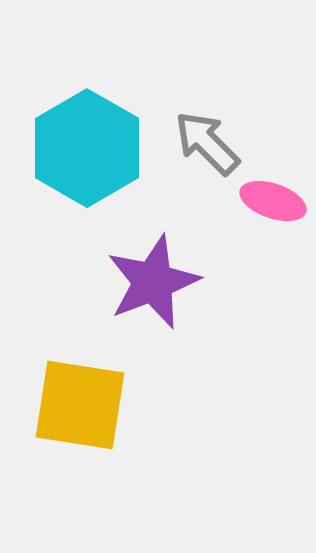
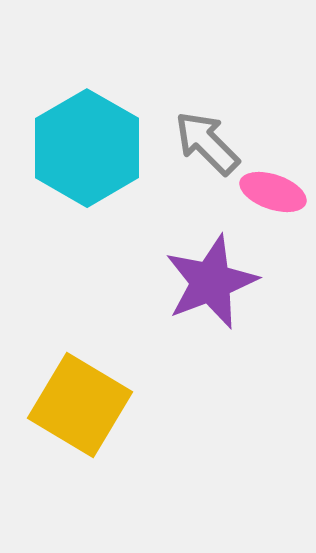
pink ellipse: moved 9 px up
purple star: moved 58 px right
yellow square: rotated 22 degrees clockwise
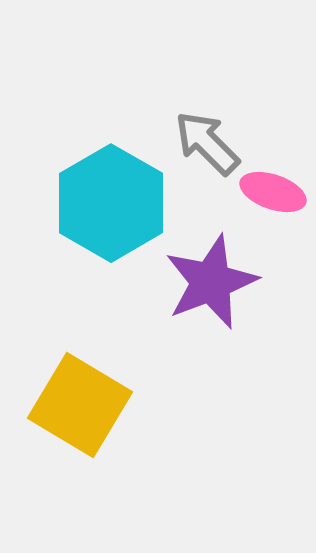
cyan hexagon: moved 24 px right, 55 px down
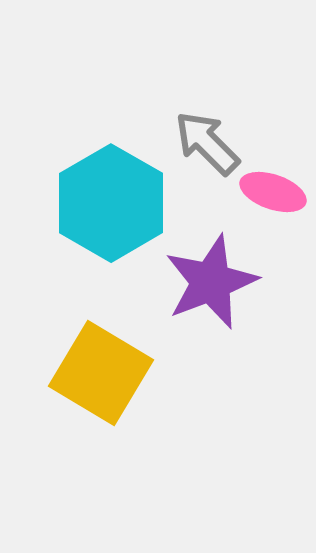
yellow square: moved 21 px right, 32 px up
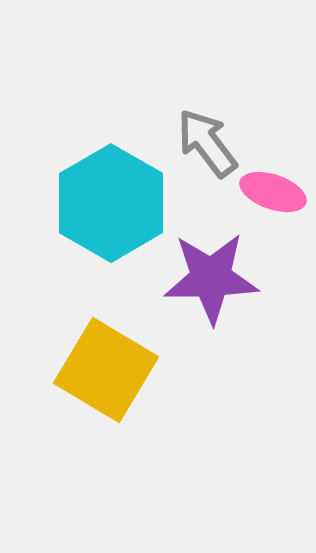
gray arrow: rotated 8 degrees clockwise
purple star: moved 4 px up; rotated 20 degrees clockwise
yellow square: moved 5 px right, 3 px up
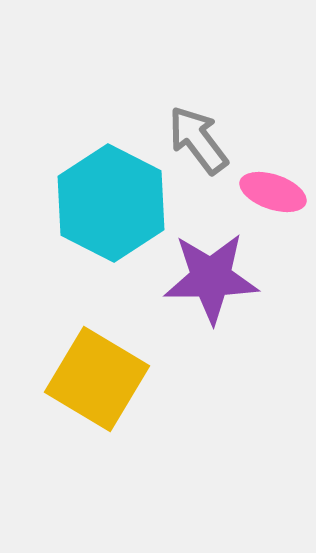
gray arrow: moved 9 px left, 3 px up
cyan hexagon: rotated 3 degrees counterclockwise
yellow square: moved 9 px left, 9 px down
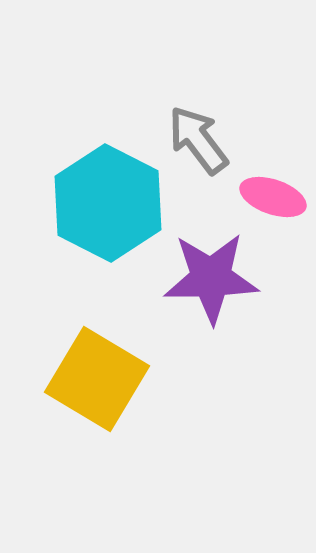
pink ellipse: moved 5 px down
cyan hexagon: moved 3 px left
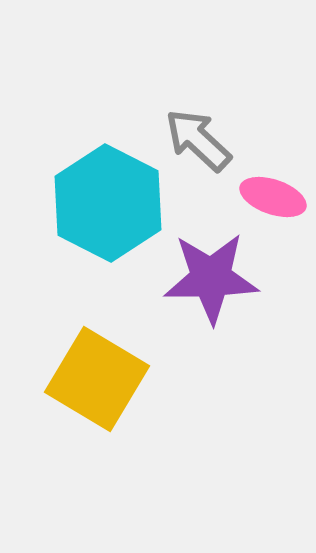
gray arrow: rotated 10 degrees counterclockwise
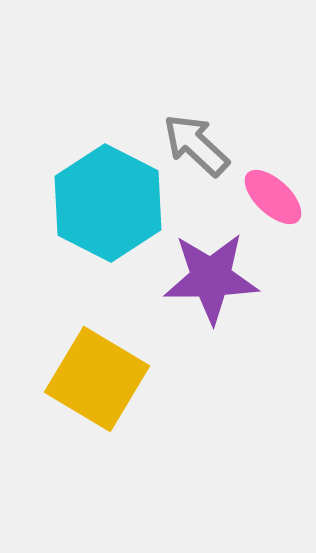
gray arrow: moved 2 px left, 5 px down
pink ellipse: rotated 24 degrees clockwise
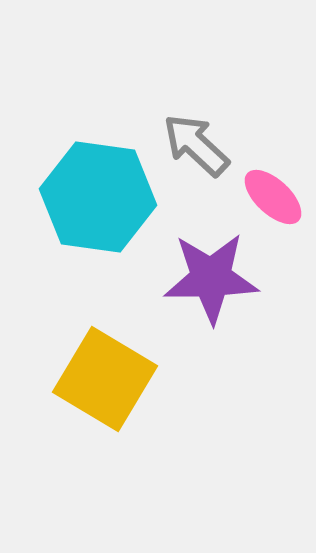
cyan hexagon: moved 10 px left, 6 px up; rotated 19 degrees counterclockwise
yellow square: moved 8 px right
